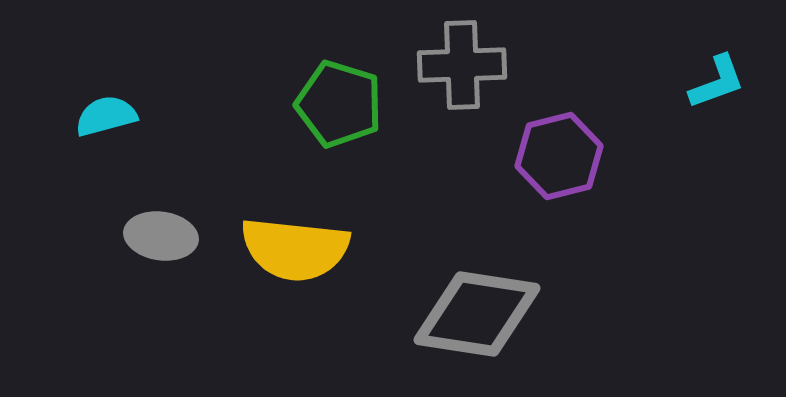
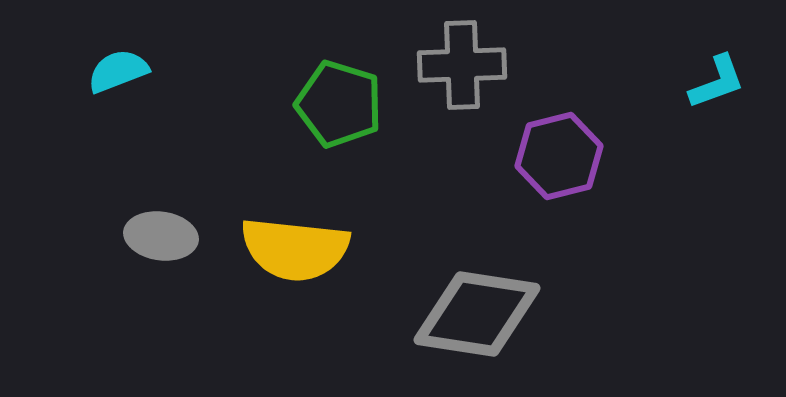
cyan semicircle: moved 12 px right, 45 px up; rotated 6 degrees counterclockwise
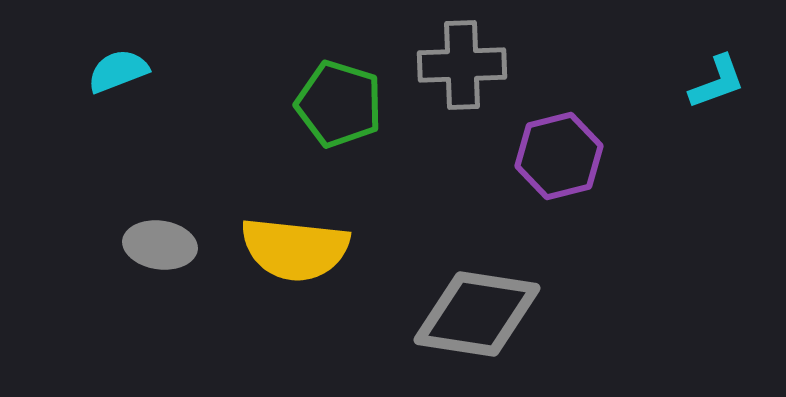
gray ellipse: moved 1 px left, 9 px down
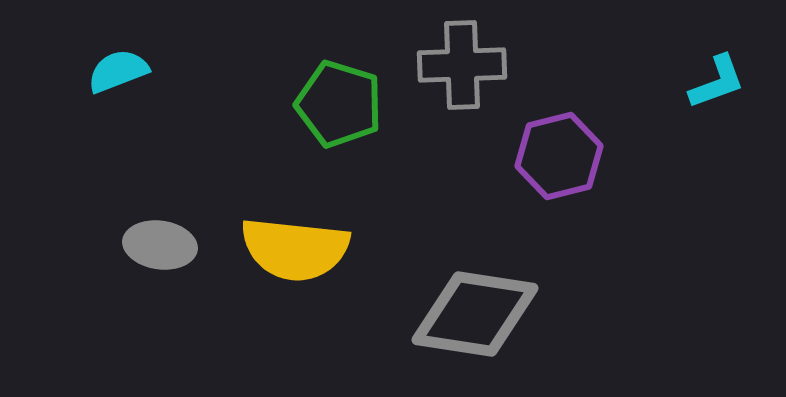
gray diamond: moved 2 px left
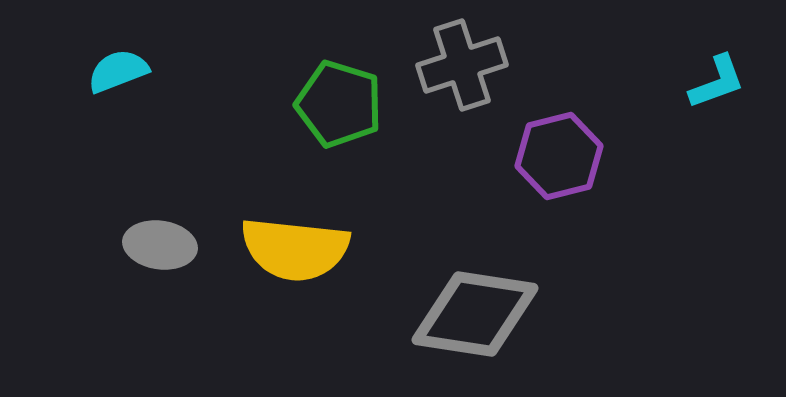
gray cross: rotated 16 degrees counterclockwise
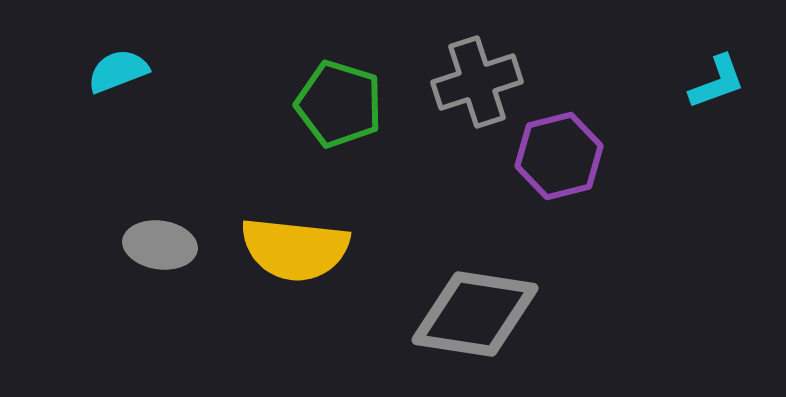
gray cross: moved 15 px right, 17 px down
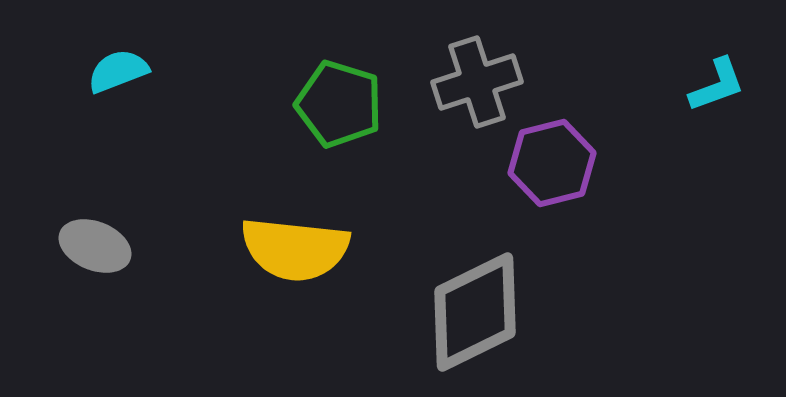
cyan L-shape: moved 3 px down
purple hexagon: moved 7 px left, 7 px down
gray ellipse: moved 65 px left, 1 px down; rotated 14 degrees clockwise
gray diamond: moved 2 px up; rotated 35 degrees counterclockwise
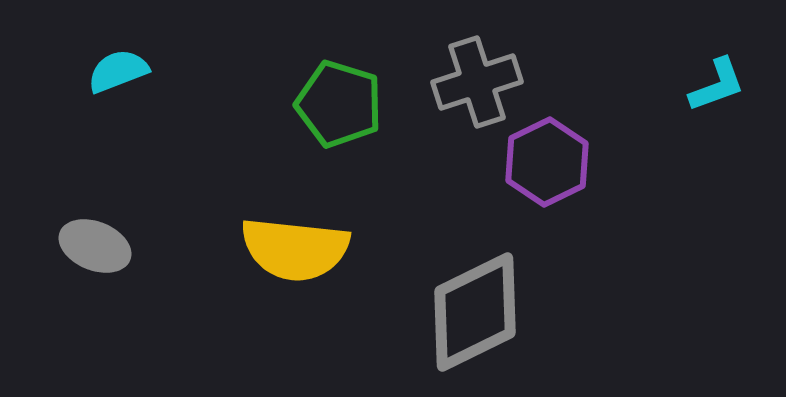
purple hexagon: moved 5 px left, 1 px up; rotated 12 degrees counterclockwise
